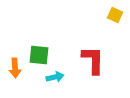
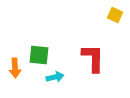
red L-shape: moved 2 px up
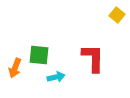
yellow square: moved 2 px right; rotated 14 degrees clockwise
orange arrow: rotated 24 degrees clockwise
cyan arrow: moved 1 px right
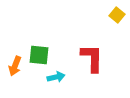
red L-shape: moved 1 px left
orange arrow: moved 2 px up
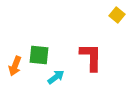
red L-shape: moved 1 px left, 1 px up
cyan arrow: rotated 24 degrees counterclockwise
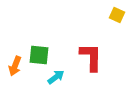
yellow square: rotated 14 degrees counterclockwise
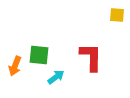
yellow square: rotated 21 degrees counterclockwise
